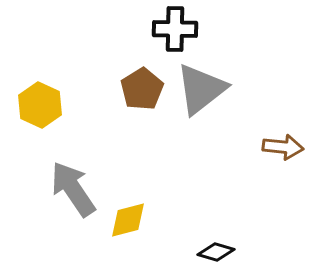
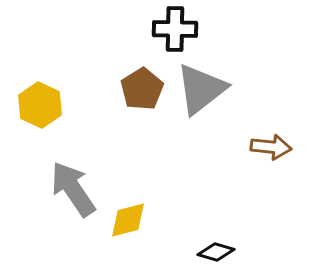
brown arrow: moved 12 px left
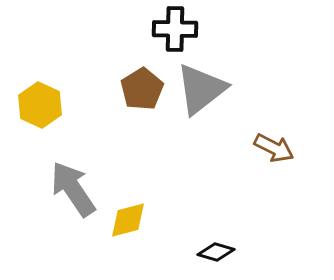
brown arrow: moved 3 px right, 1 px down; rotated 21 degrees clockwise
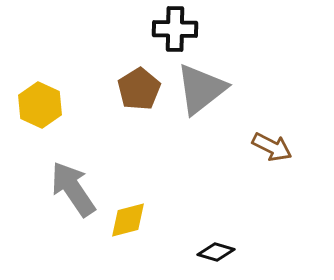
brown pentagon: moved 3 px left
brown arrow: moved 2 px left, 1 px up
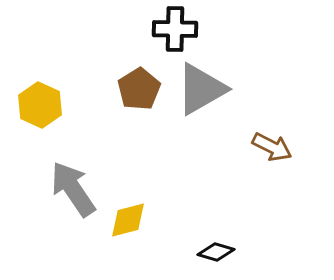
gray triangle: rotated 8 degrees clockwise
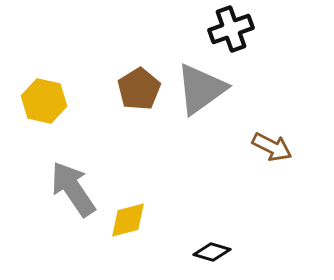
black cross: moved 56 px right; rotated 21 degrees counterclockwise
gray triangle: rotated 6 degrees counterclockwise
yellow hexagon: moved 4 px right, 4 px up; rotated 12 degrees counterclockwise
black diamond: moved 4 px left
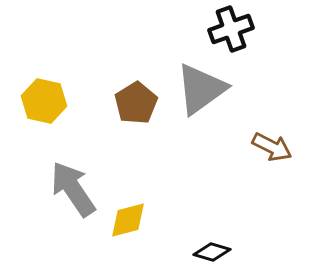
brown pentagon: moved 3 px left, 14 px down
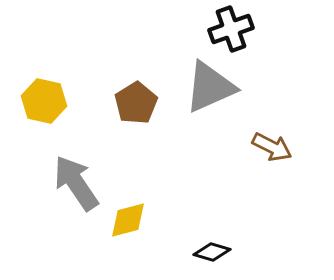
gray triangle: moved 9 px right, 2 px up; rotated 12 degrees clockwise
gray arrow: moved 3 px right, 6 px up
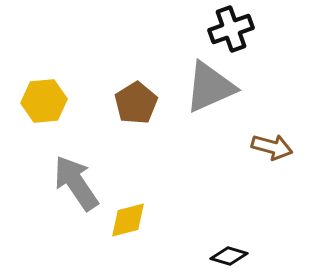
yellow hexagon: rotated 18 degrees counterclockwise
brown arrow: rotated 12 degrees counterclockwise
black diamond: moved 17 px right, 4 px down
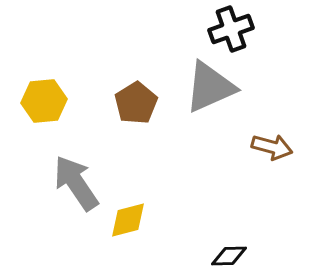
black diamond: rotated 18 degrees counterclockwise
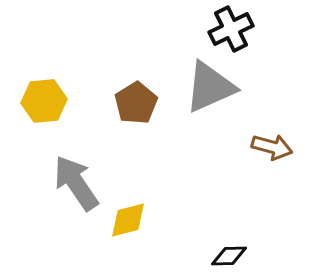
black cross: rotated 6 degrees counterclockwise
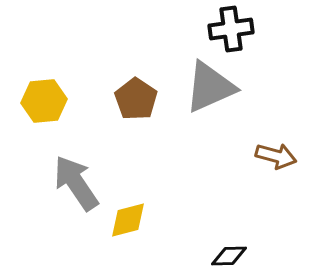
black cross: rotated 18 degrees clockwise
brown pentagon: moved 4 px up; rotated 6 degrees counterclockwise
brown arrow: moved 4 px right, 9 px down
